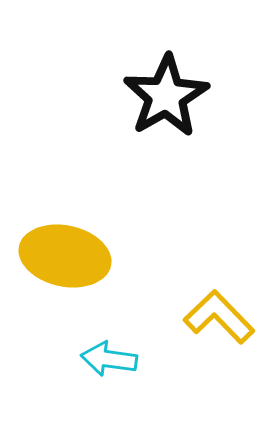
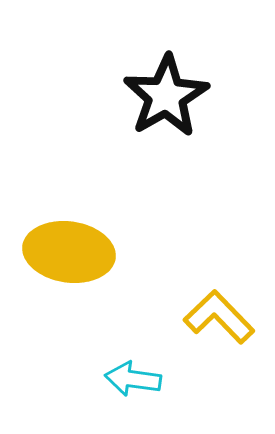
yellow ellipse: moved 4 px right, 4 px up; rotated 4 degrees counterclockwise
cyan arrow: moved 24 px right, 20 px down
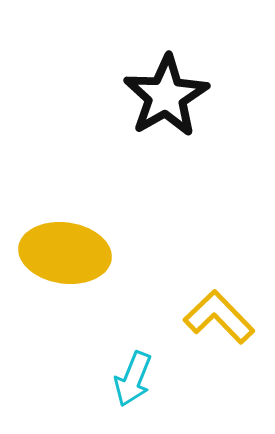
yellow ellipse: moved 4 px left, 1 px down
cyan arrow: rotated 76 degrees counterclockwise
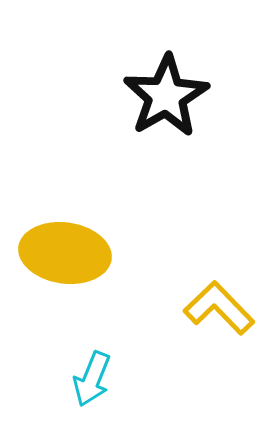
yellow L-shape: moved 9 px up
cyan arrow: moved 41 px left
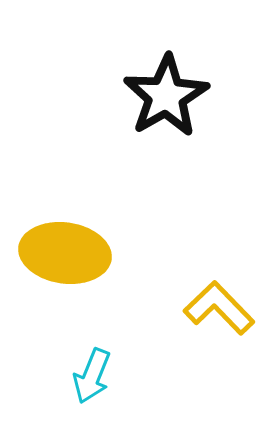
cyan arrow: moved 3 px up
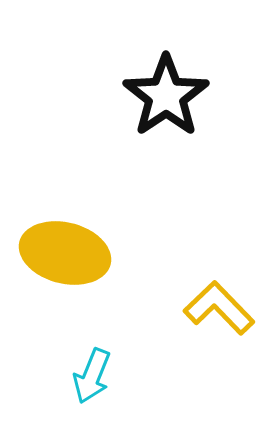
black star: rotated 4 degrees counterclockwise
yellow ellipse: rotated 6 degrees clockwise
